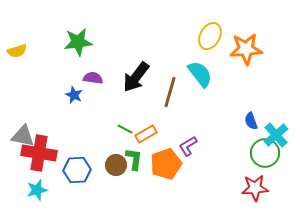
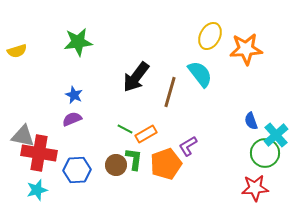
purple semicircle: moved 21 px left, 41 px down; rotated 30 degrees counterclockwise
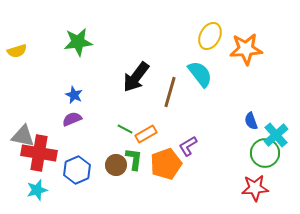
blue hexagon: rotated 20 degrees counterclockwise
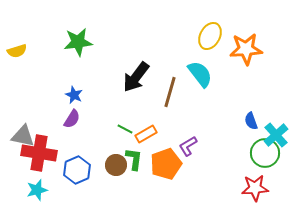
purple semicircle: rotated 144 degrees clockwise
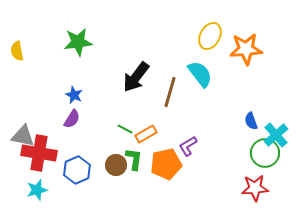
yellow semicircle: rotated 96 degrees clockwise
orange pentagon: rotated 8 degrees clockwise
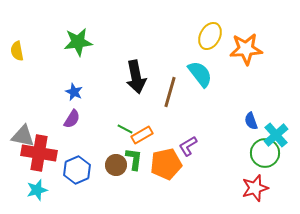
black arrow: rotated 48 degrees counterclockwise
blue star: moved 3 px up
orange rectangle: moved 4 px left, 1 px down
red star: rotated 12 degrees counterclockwise
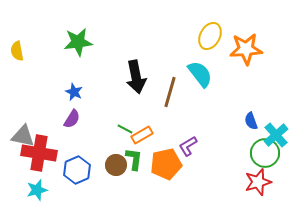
red star: moved 3 px right, 6 px up
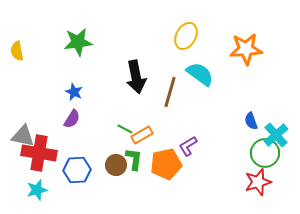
yellow ellipse: moved 24 px left
cyan semicircle: rotated 16 degrees counterclockwise
blue hexagon: rotated 20 degrees clockwise
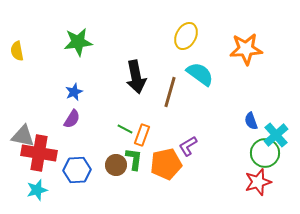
blue star: rotated 24 degrees clockwise
orange rectangle: rotated 40 degrees counterclockwise
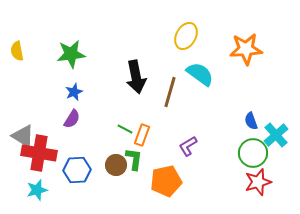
green star: moved 7 px left, 12 px down
gray triangle: rotated 20 degrees clockwise
green circle: moved 12 px left
orange pentagon: moved 17 px down
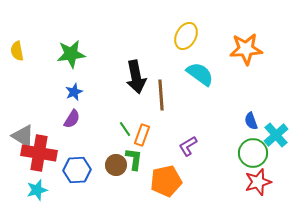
brown line: moved 9 px left, 3 px down; rotated 20 degrees counterclockwise
green line: rotated 28 degrees clockwise
